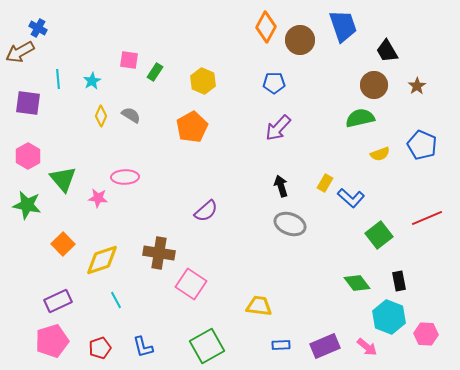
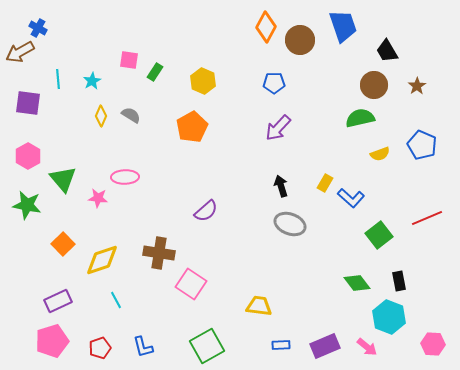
pink hexagon at (426, 334): moved 7 px right, 10 px down
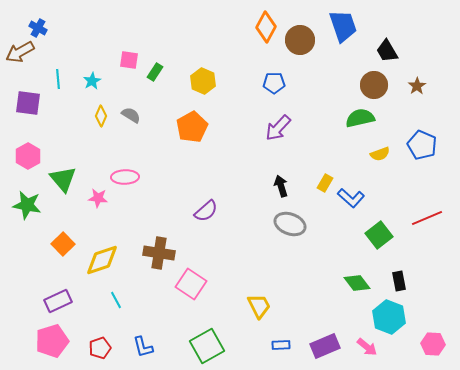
yellow trapezoid at (259, 306): rotated 56 degrees clockwise
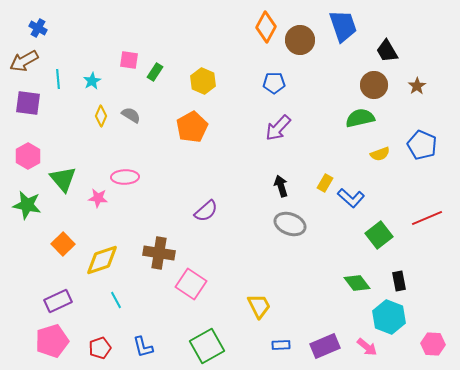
brown arrow at (20, 52): moved 4 px right, 9 px down
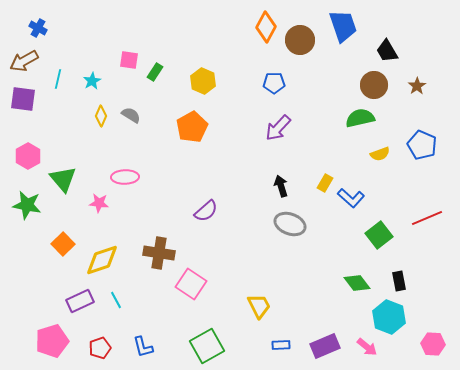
cyan line at (58, 79): rotated 18 degrees clockwise
purple square at (28, 103): moved 5 px left, 4 px up
pink star at (98, 198): moved 1 px right, 5 px down
purple rectangle at (58, 301): moved 22 px right
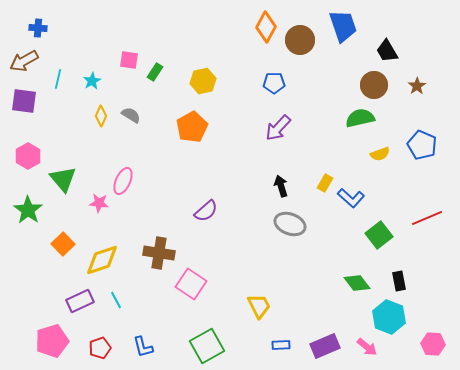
blue cross at (38, 28): rotated 24 degrees counterclockwise
yellow hexagon at (203, 81): rotated 25 degrees clockwise
purple square at (23, 99): moved 1 px right, 2 px down
pink ellipse at (125, 177): moved 2 px left, 4 px down; rotated 64 degrees counterclockwise
green star at (27, 205): moved 1 px right, 5 px down; rotated 24 degrees clockwise
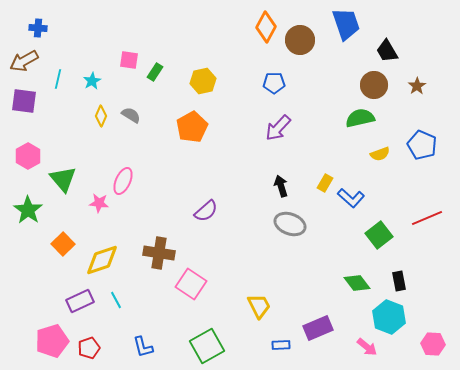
blue trapezoid at (343, 26): moved 3 px right, 2 px up
purple rectangle at (325, 346): moved 7 px left, 18 px up
red pentagon at (100, 348): moved 11 px left
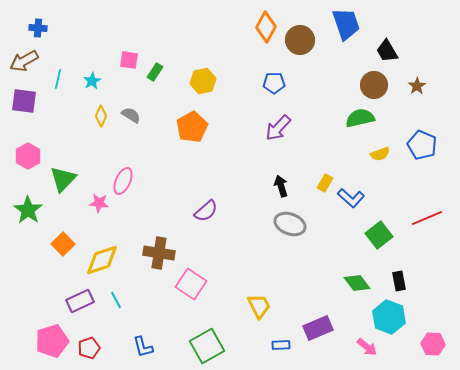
green triangle at (63, 179): rotated 24 degrees clockwise
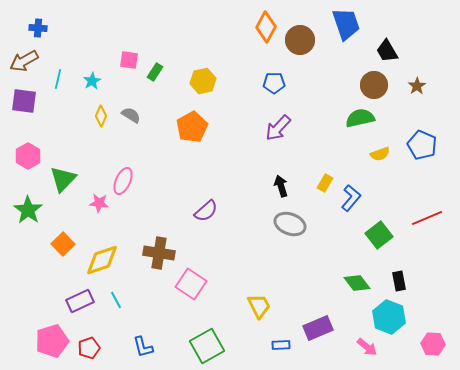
blue L-shape at (351, 198): rotated 92 degrees counterclockwise
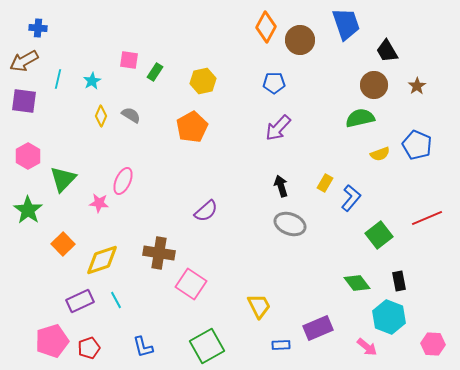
blue pentagon at (422, 145): moved 5 px left
